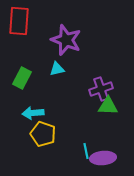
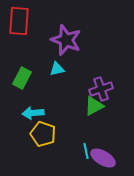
green triangle: moved 14 px left; rotated 30 degrees counterclockwise
purple ellipse: rotated 35 degrees clockwise
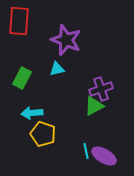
cyan arrow: moved 1 px left
purple ellipse: moved 1 px right, 2 px up
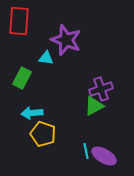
cyan triangle: moved 11 px left, 11 px up; rotated 21 degrees clockwise
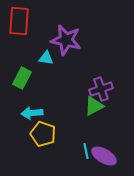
purple star: rotated 8 degrees counterclockwise
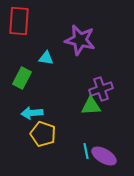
purple star: moved 14 px right
green triangle: moved 3 px left; rotated 25 degrees clockwise
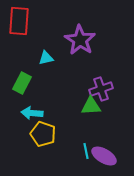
purple star: rotated 20 degrees clockwise
cyan triangle: rotated 21 degrees counterclockwise
green rectangle: moved 5 px down
cyan arrow: rotated 10 degrees clockwise
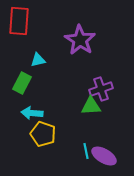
cyan triangle: moved 8 px left, 2 px down
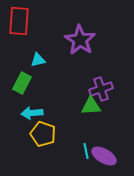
cyan arrow: rotated 10 degrees counterclockwise
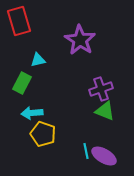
red rectangle: rotated 20 degrees counterclockwise
green triangle: moved 14 px right, 5 px down; rotated 25 degrees clockwise
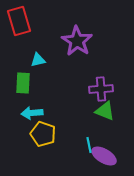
purple star: moved 3 px left, 1 px down
green rectangle: moved 1 px right; rotated 25 degrees counterclockwise
purple cross: rotated 15 degrees clockwise
cyan line: moved 3 px right, 6 px up
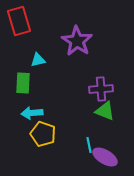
purple ellipse: moved 1 px right, 1 px down
